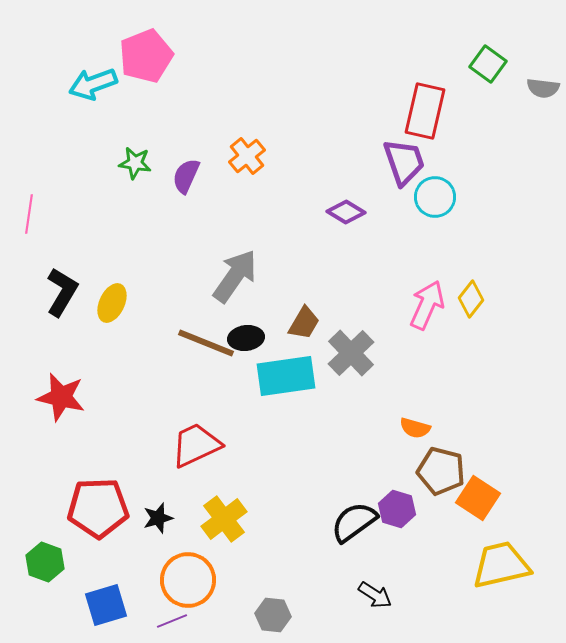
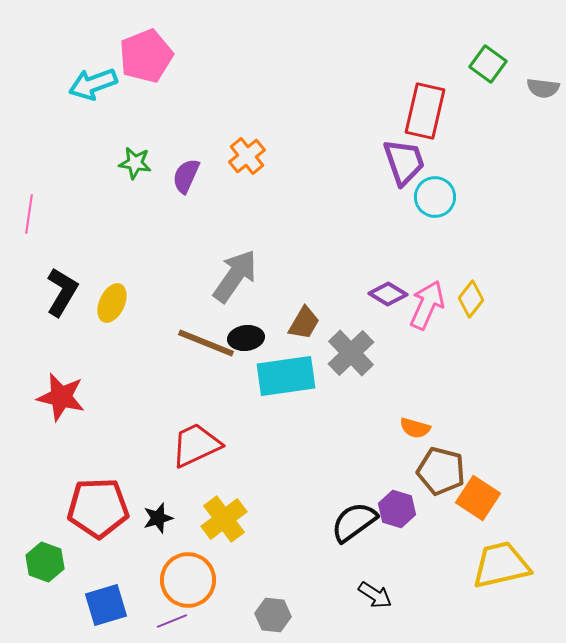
purple diamond: moved 42 px right, 82 px down
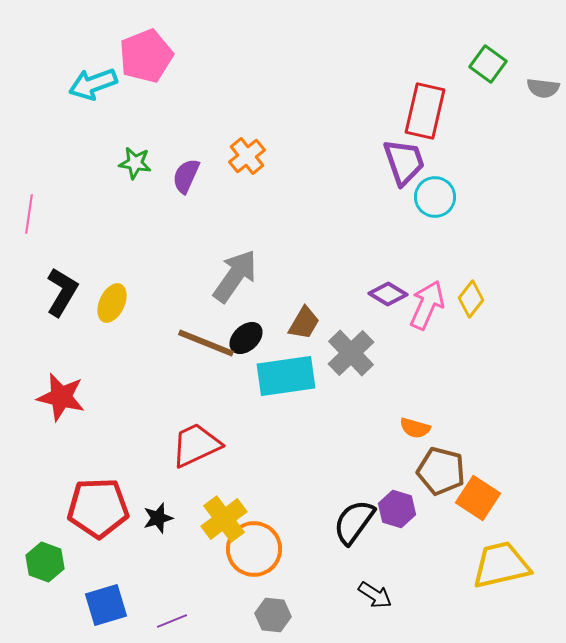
black ellipse: rotated 36 degrees counterclockwise
black semicircle: rotated 18 degrees counterclockwise
orange circle: moved 66 px right, 31 px up
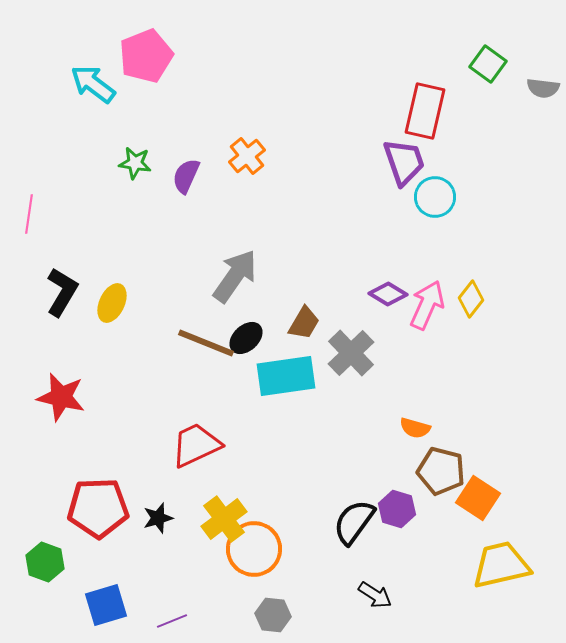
cyan arrow: rotated 57 degrees clockwise
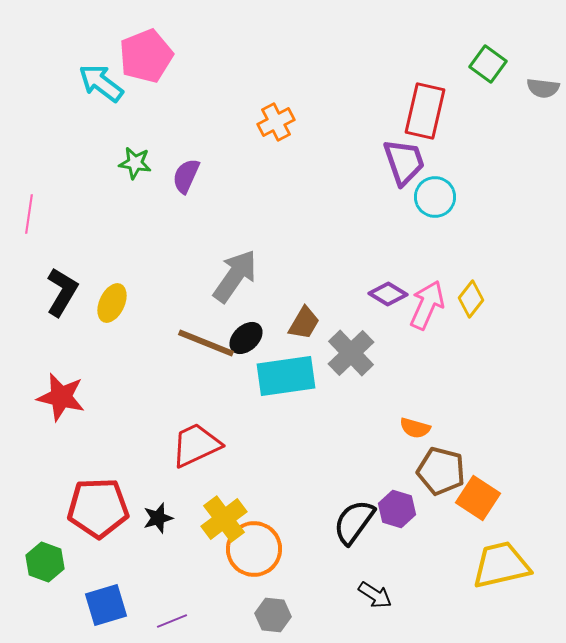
cyan arrow: moved 8 px right, 1 px up
orange cross: moved 29 px right, 34 px up; rotated 12 degrees clockwise
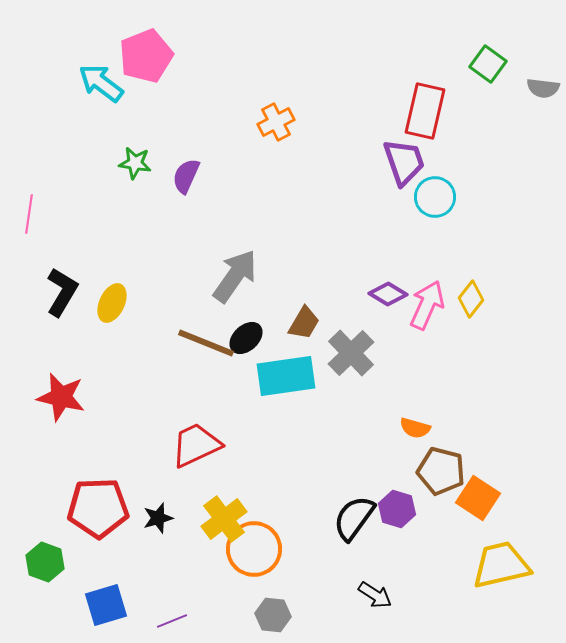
black semicircle: moved 4 px up
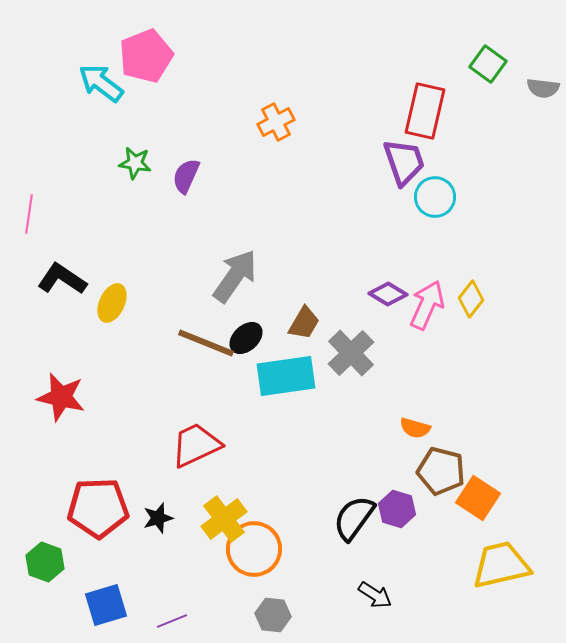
black L-shape: moved 13 px up; rotated 87 degrees counterclockwise
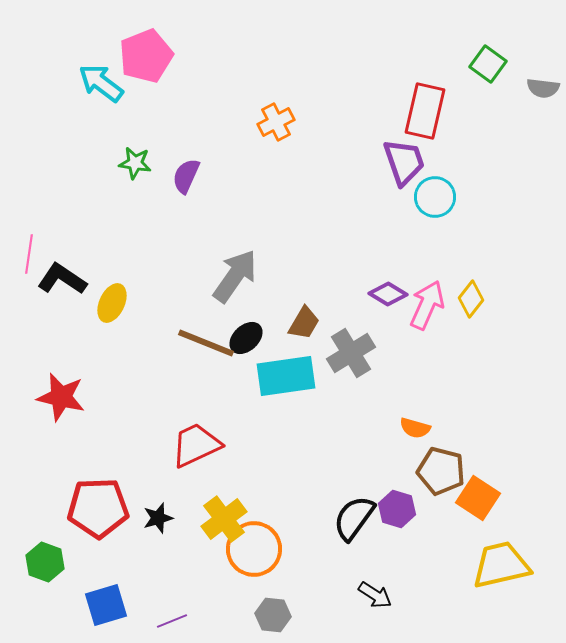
pink line: moved 40 px down
gray cross: rotated 12 degrees clockwise
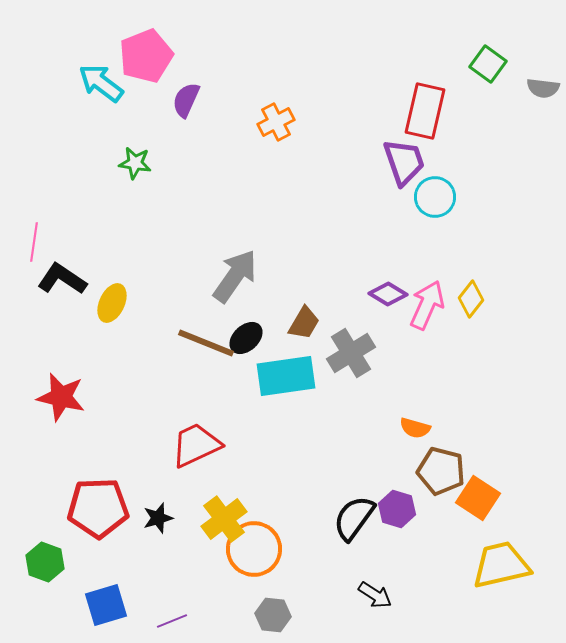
purple semicircle: moved 76 px up
pink line: moved 5 px right, 12 px up
